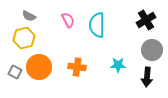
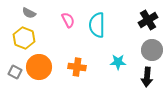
gray semicircle: moved 3 px up
black cross: moved 2 px right
yellow hexagon: rotated 25 degrees counterclockwise
cyan star: moved 3 px up
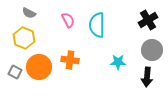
orange cross: moved 7 px left, 7 px up
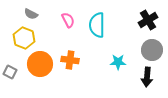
gray semicircle: moved 2 px right, 1 px down
orange circle: moved 1 px right, 3 px up
gray square: moved 5 px left
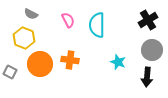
cyan star: rotated 21 degrees clockwise
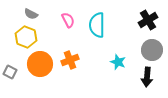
yellow hexagon: moved 2 px right, 1 px up
orange cross: rotated 30 degrees counterclockwise
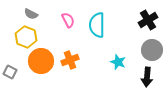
orange circle: moved 1 px right, 3 px up
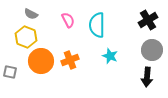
cyan star: moved 8 px left, 6 px up
gray square: rotated 16 degrees counterclockwise
